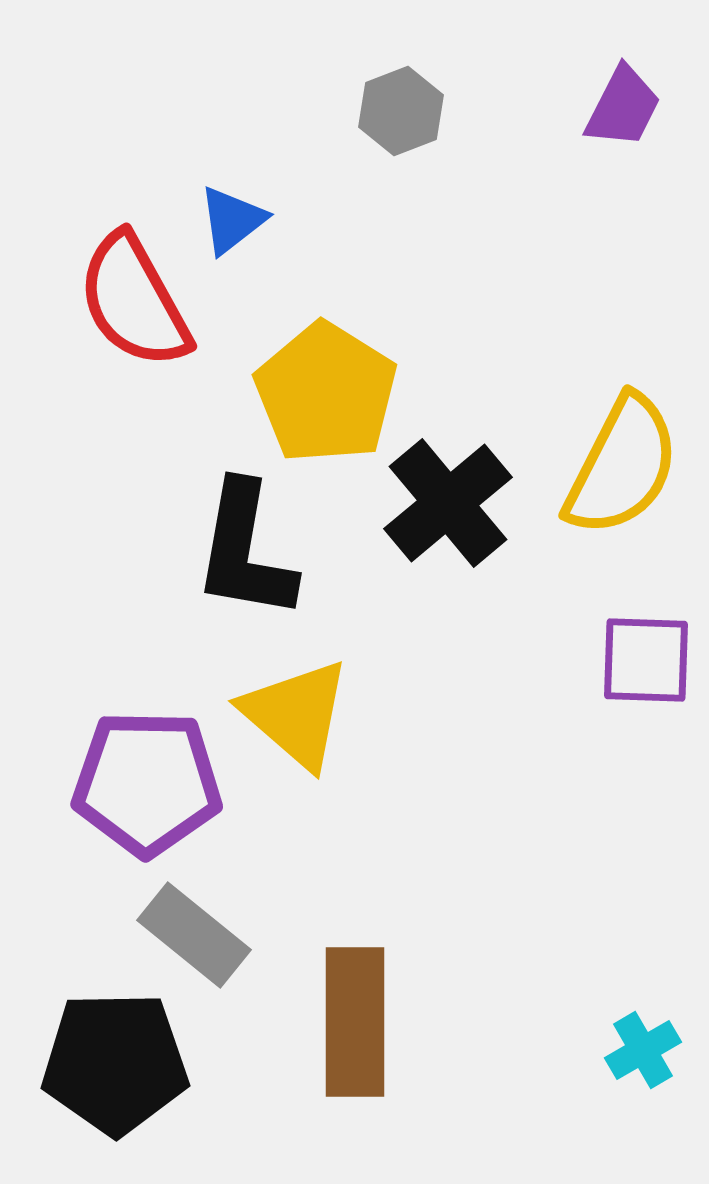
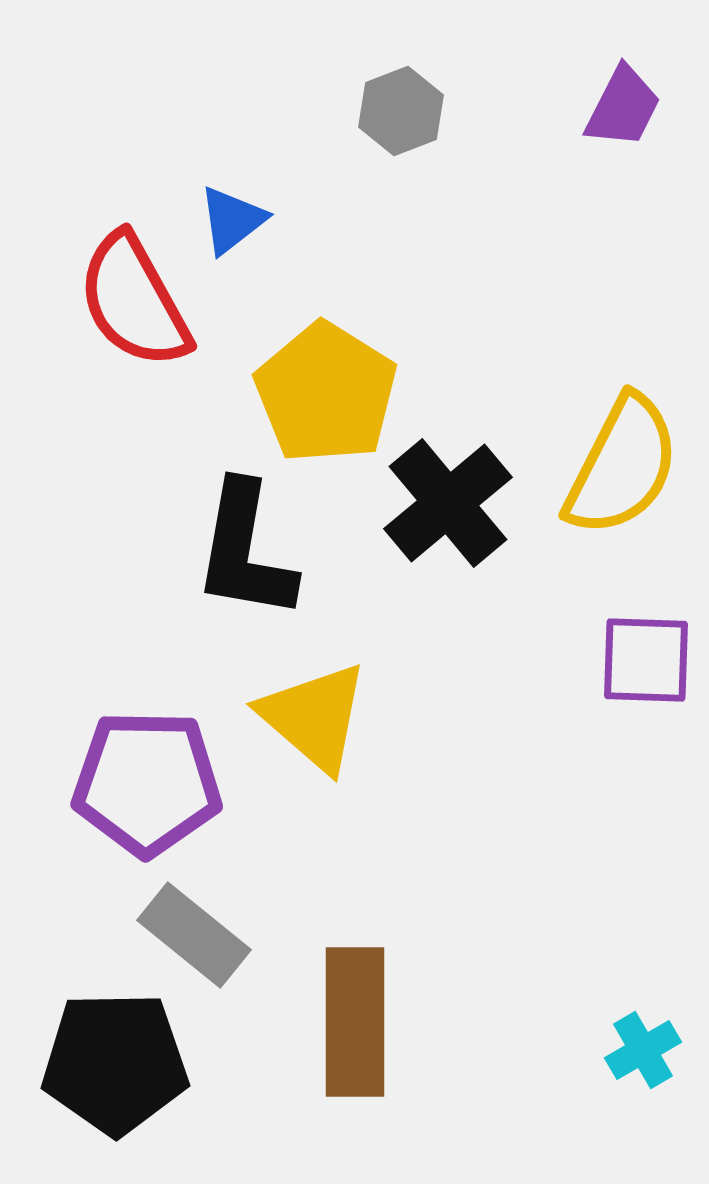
yellow triangle: moved 18 px right, 3 px down
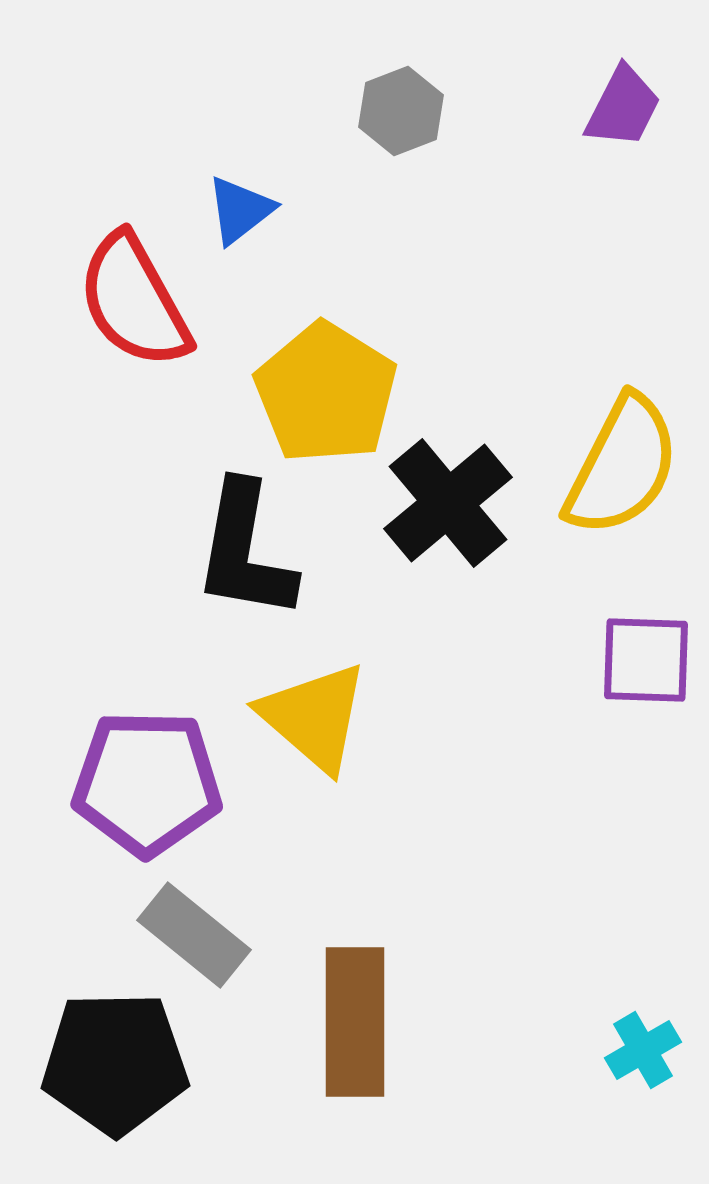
blue triangle: moved 8 px right, 10 px up
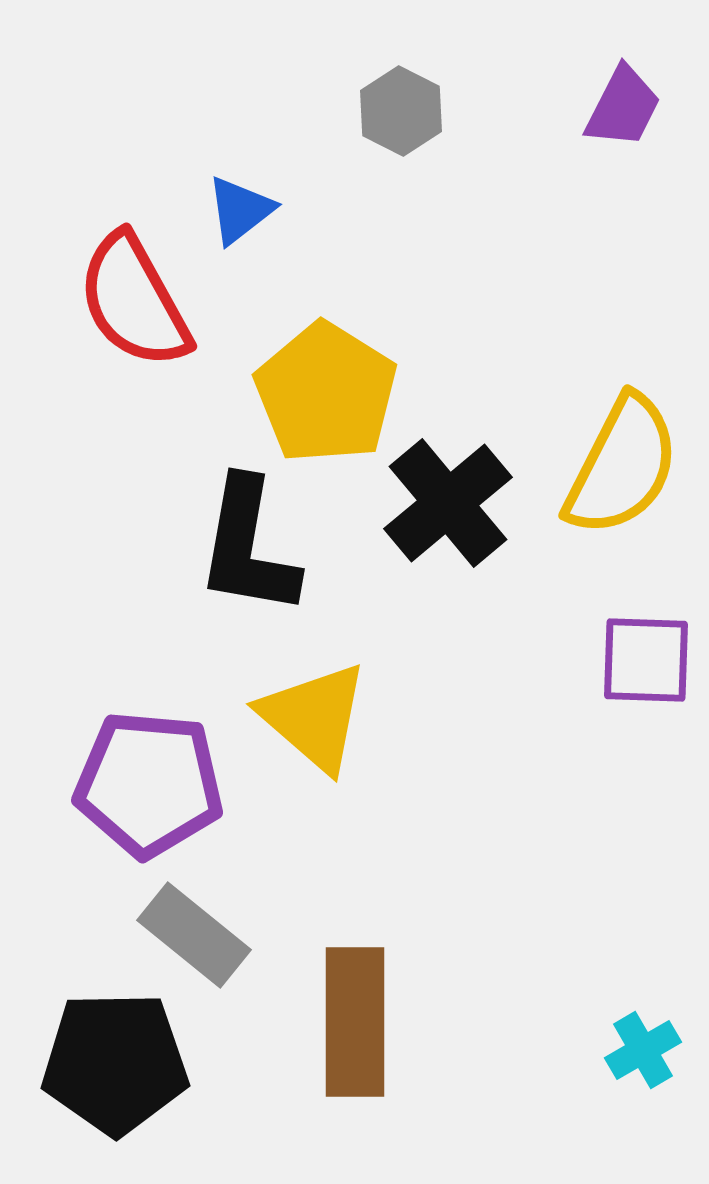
gray hexagon: rotated 12 degrees counterclockwise
black L-shape: moved 3 px right, 4 px up
purple pentagon: moved 2 px right, 1 px down; rotated 4 degrees clockwise
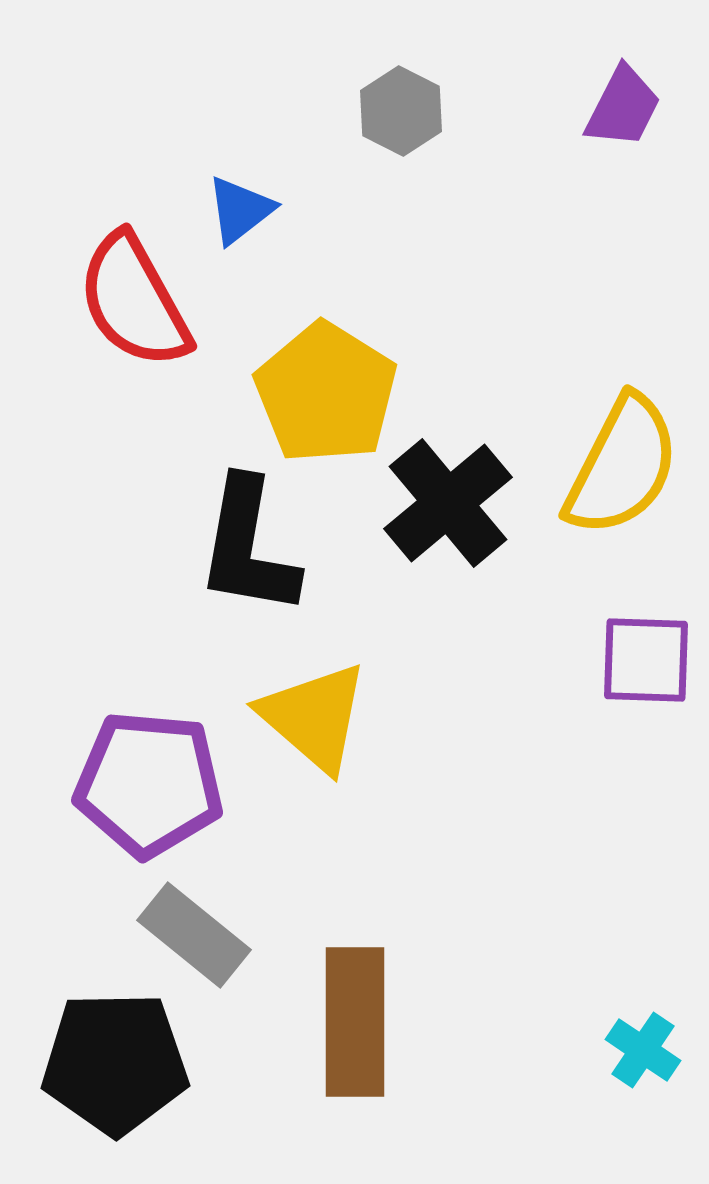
cyan cross: rotated 26 degrees counterclockwise
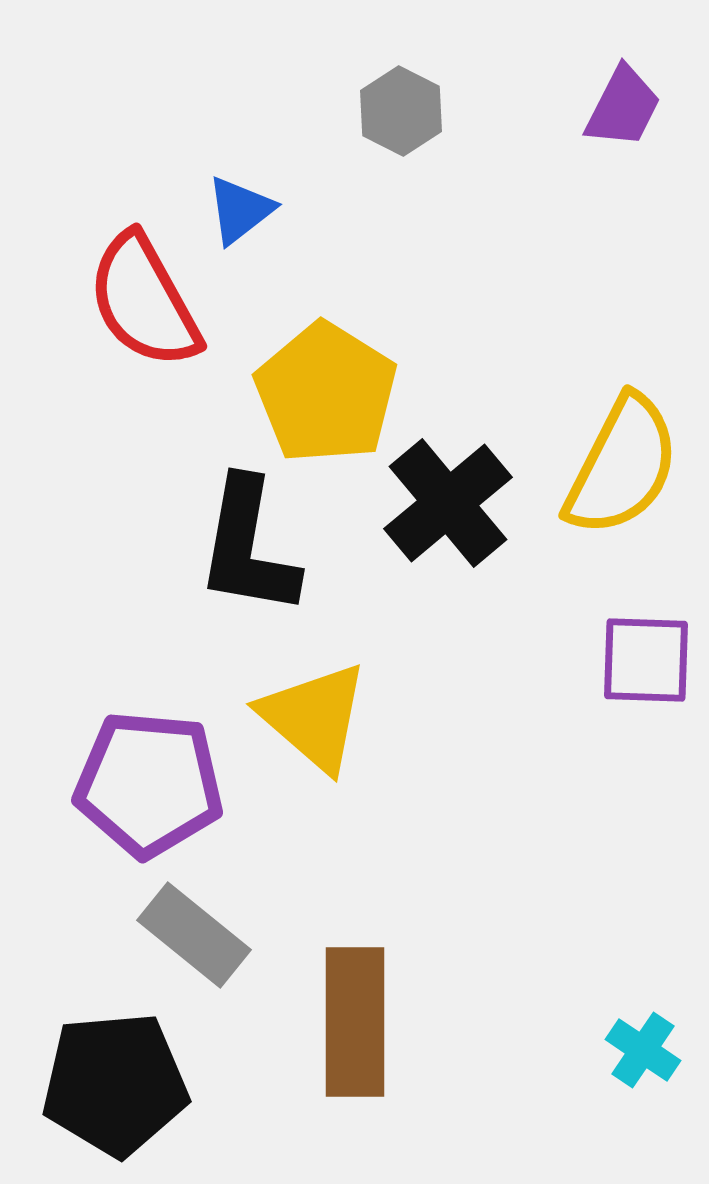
red semicircle: moved 10 px right
black pentagon: moved 21 px down; rotated 4 degrees counterclockwise
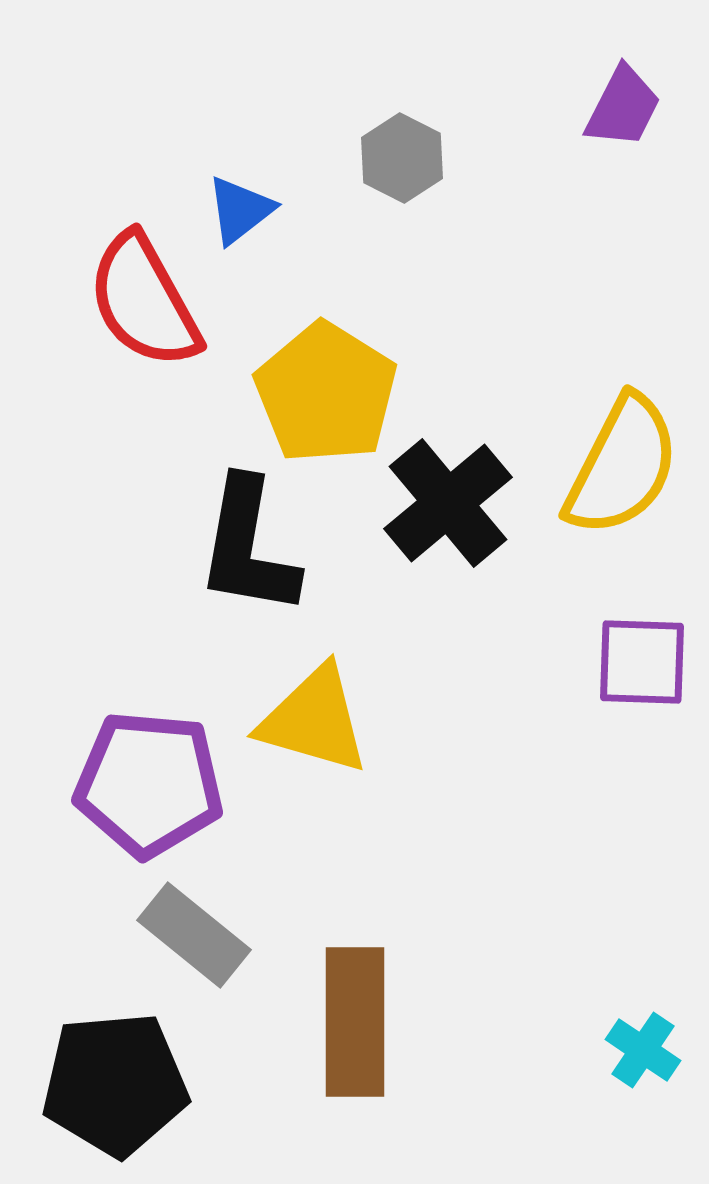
gray hexagon: moved 1 px right, 47 px down
purple square: moved 4 px left, 2 px down
yellow triangle: moved 3 px down; rotated 25 degrees counterclockwise
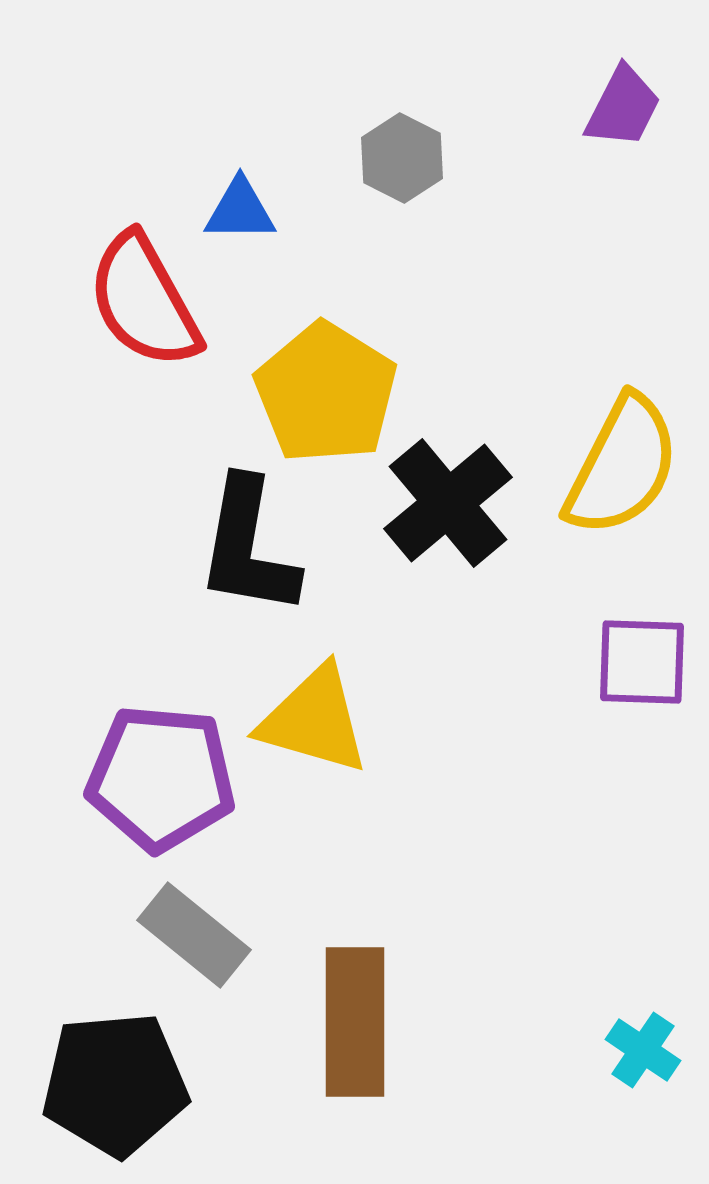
blue triangle: rotated 38 degrees clockwise
purple pentagon: moved 12 px right, 6 px up
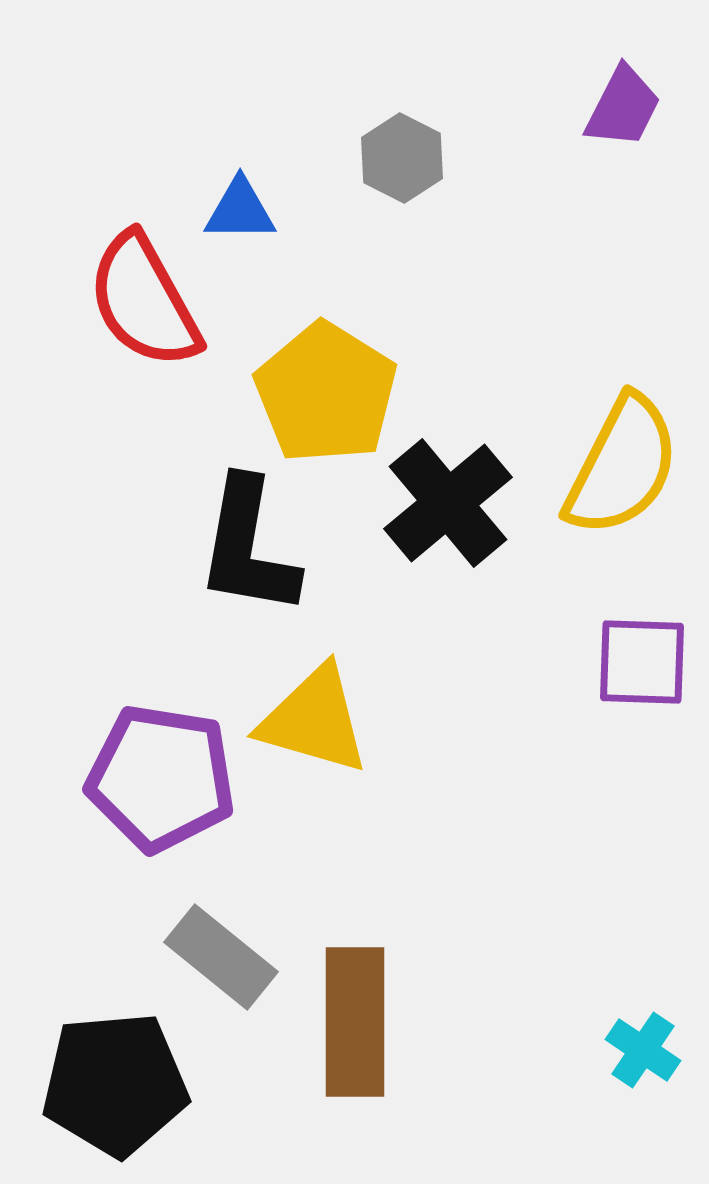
purple pentagon: rotated 4 degrees clockwise
gray rectangle: moved 27 px right, 22 px down
